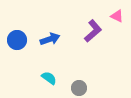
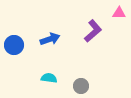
pink triangle: moved 2 px right, 3 px up; rotated 24 degrees counterclockwise
blue circle: moved 3 px left, 5 px down
cyan semicircle: rotated 28 degrees counterclockwise
gray circle: moved 2 px right, 2 px up
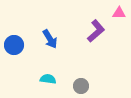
purple L-shape: moved 3 px right
blue arrow: rotated 78 degrees clockwise
cyan semicircle: moved 1 px left, 1 px down
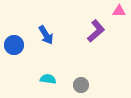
pink triangle: moved 2 px up
blue arrow: moved 4 px left, 4 px up
gray circle: moved 1 px up
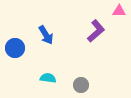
blue circle: moved 1 px right, 3 px down
cyan semicircle: moved 1 px up
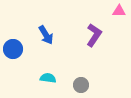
purple L-shape: moved 2 px left, 4 px down; rotated 15 degrees counterclockwise
blue circle: moved 2 px left, 1 px down
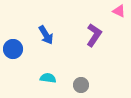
pink triangle: rotated 24 degrees clockwise
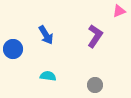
pink triangle: rotated 48 degrees counterclockwise
purple L-shape: moved 1 px right, 1 px down
cyan semicircle: moved 2 px up
gray circle: moved 14 px right
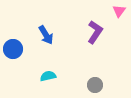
pink triangle: rotated 32 degrees counterclockwise
purple L-shape: moved 4 px up
cyan semicircle: rotated 21 degrees counterclockwise
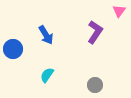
cyan semicircle: moved 1 px left, 1 px up; rotated 42 degrees counterclockwise
